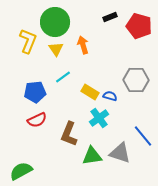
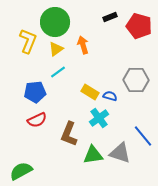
yellow triangle: rotated 28 degrees clockwise
cyan line: moved 5 px left, 5 px up
green triangle: moved 1 px right, 1 px up
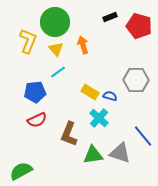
yellow triangle: rotated 35 degrees counterclockwise
cyan cross: rotated 12 degrees counterclockwise
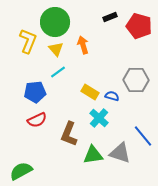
blue semicircle: moved 2 px right
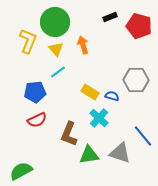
green triangle: moved 4 px left
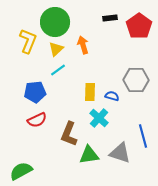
black rectangle: moved 1 px down; rotated 16 degrees clockwise
red pentagon: rotated 20 degrees clockwise
yellow triangle: rotated 28 degrees clockwise
cyan line: moved 2 px up
yellow rectangle: rotated 60 degrees clockwise
blue line: rotated 25 degrees clockwise
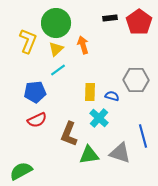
green circle: moved 1 px right, 1 px down
red pentagon: moved 4 px up
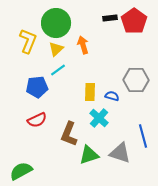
red pentagon: moved 5 px left, 1 px up
blue pentagon: moved 2 px right, 5 px up
green triangle: rotated 10 degrees counterclockwise
